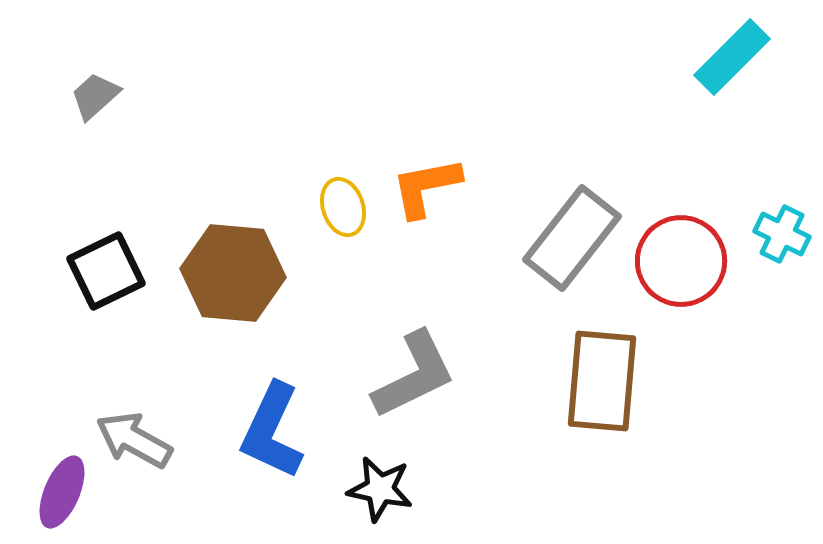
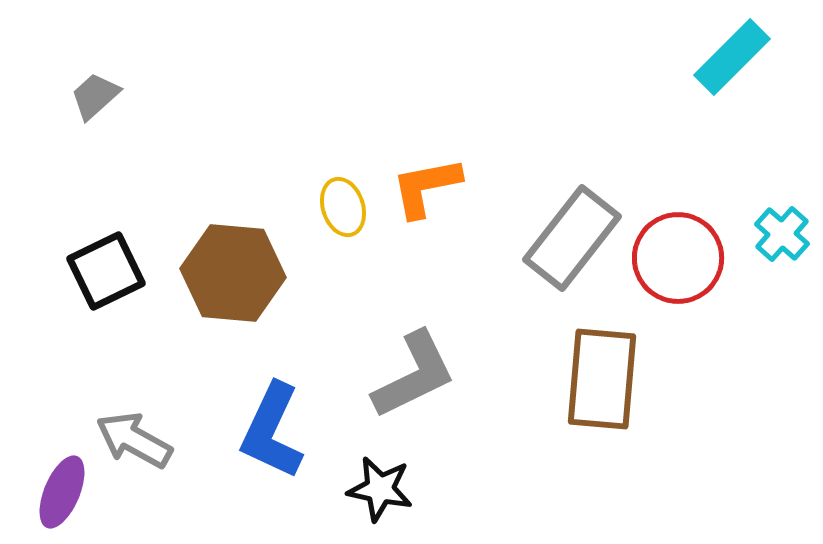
cyan cross: rotated 16 degrees clockwise
red circle: moved 3 px left, 3 px up
brown rectangle: moved 2 px up
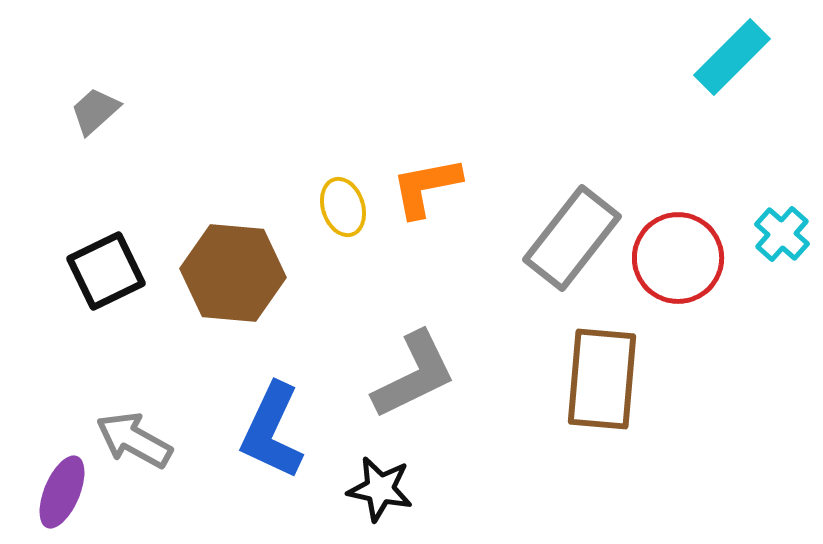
gray trapezoid: moved 15 px down
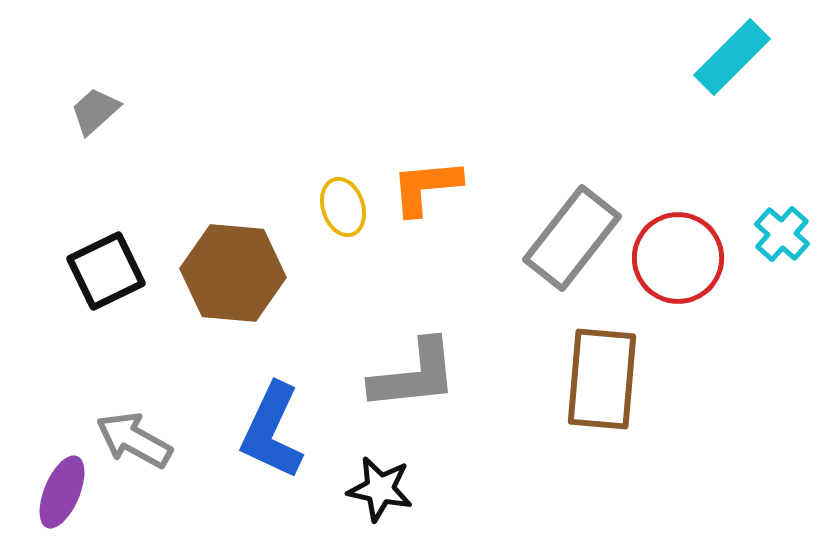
orange L-shape: rotated 6 degrees clockwise
gray L-shape: rotated 20 degrees clockwise
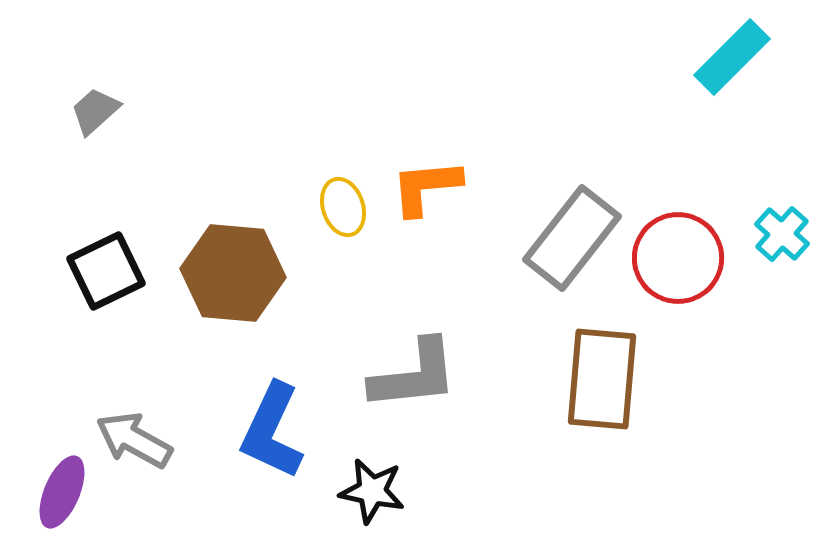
black star: moved 8 px left, 2 px down
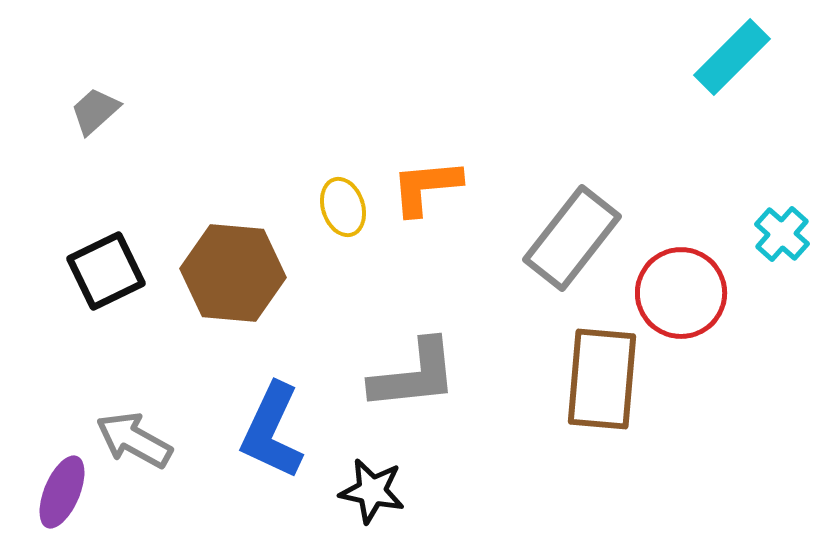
red circle: moved 3 px right, 35 px down
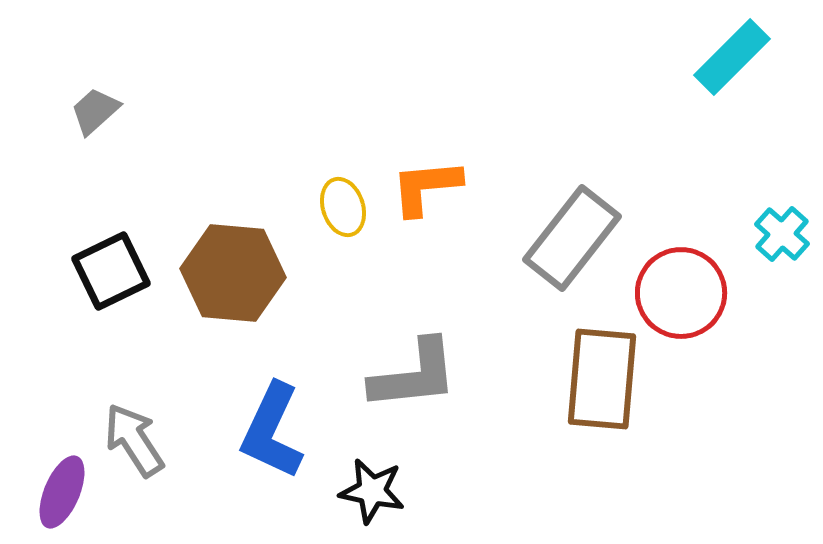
black square: moved 5 px right
gray arrow: rotated 28 degrees clockwise
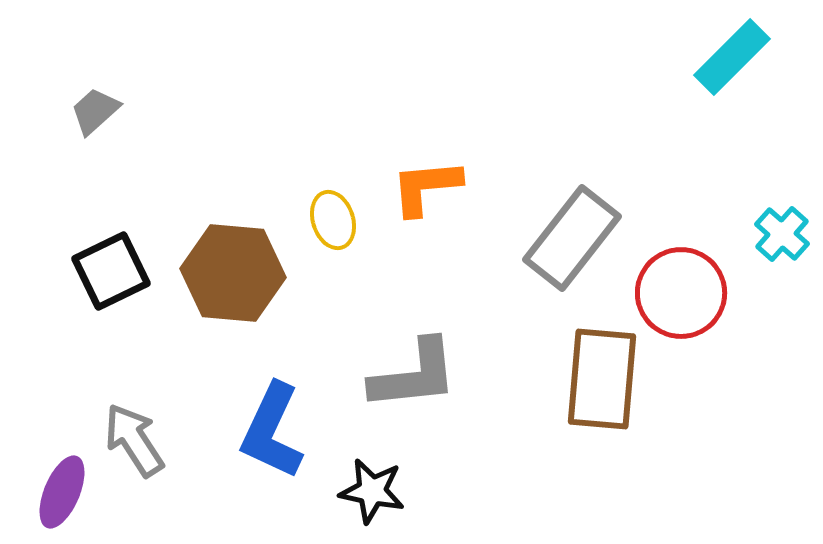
yellow ellipse: moved 10 px left, 13 px down
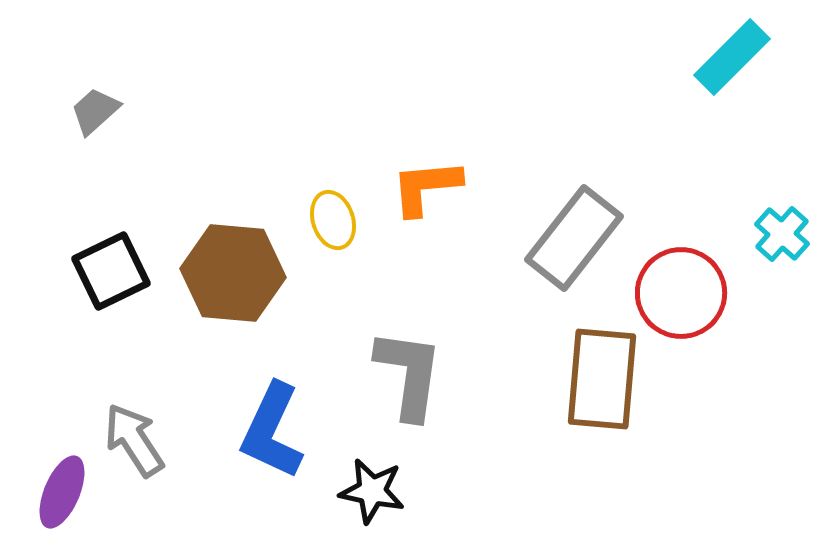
gray rectangle: moved 2 px right
gray L-shape: moved 5 px left, 1 px up; rotated 76 degrees counterclockwise
